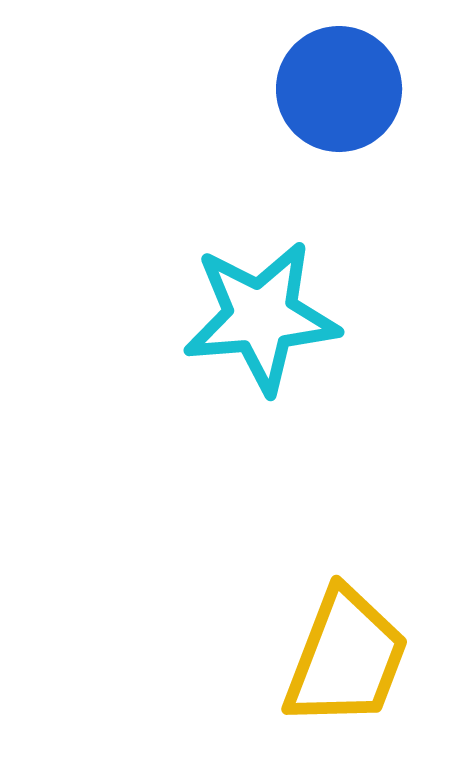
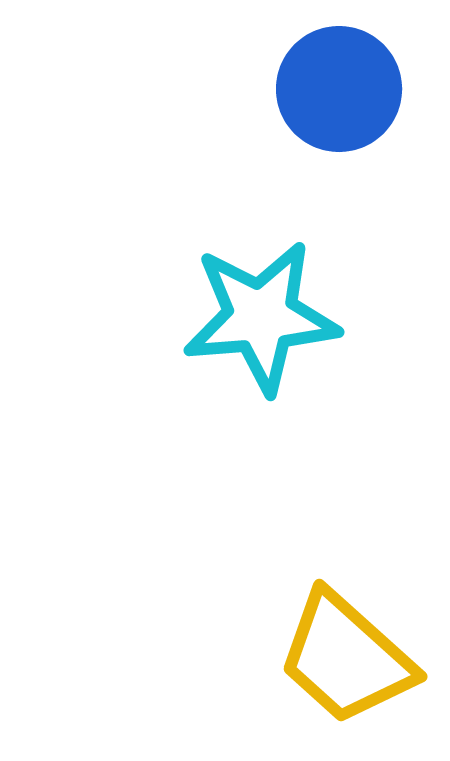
yellow trapezoid: rotated 111 degrees clockwise
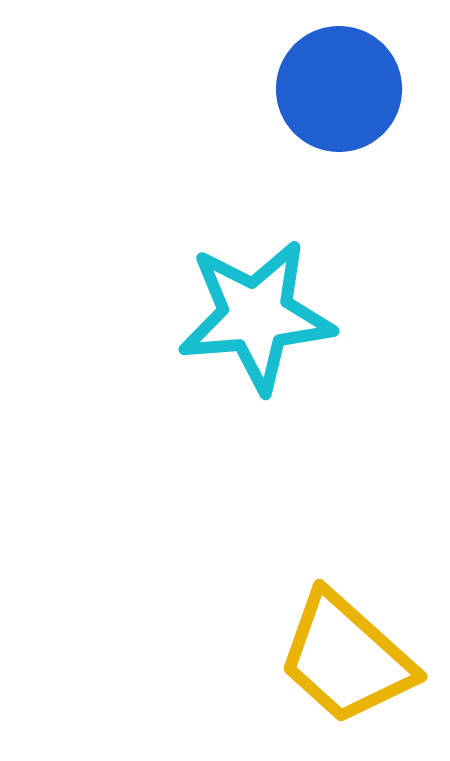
cyan star: moved 5 px left, 1 px up
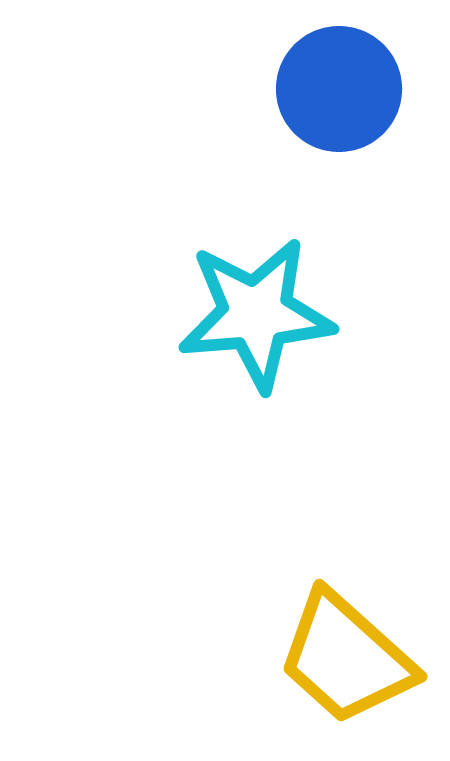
cyan star: moved 2 px up
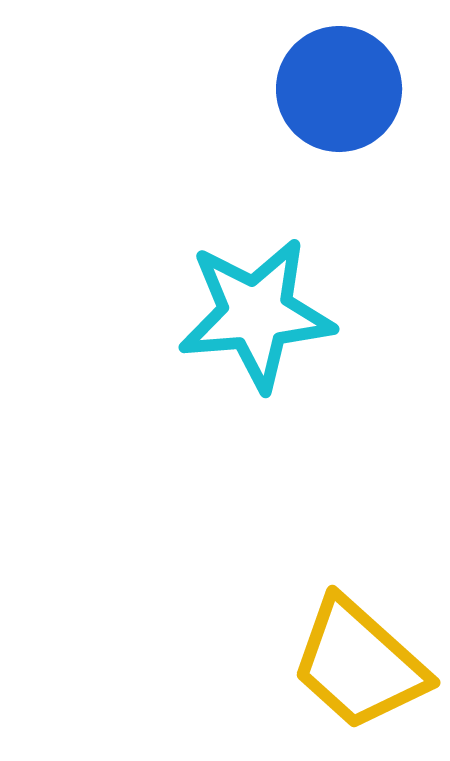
yellow trapezoid: moved 13 px right, 6 px down
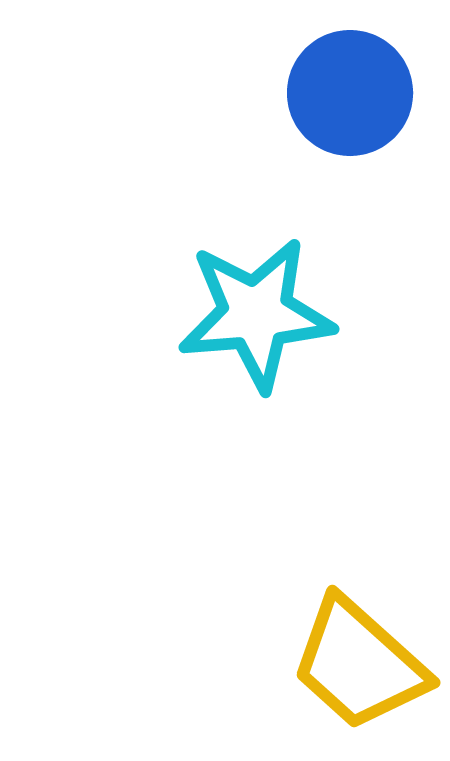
blue circle: moved 11 px right, 4 px down
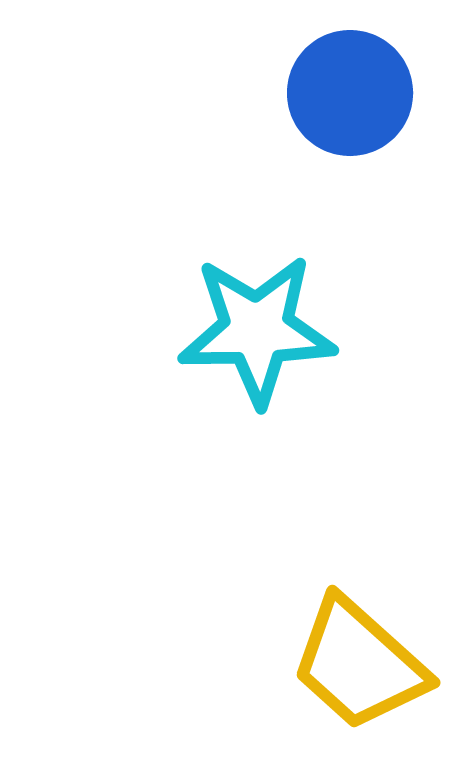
cyan star: moved 1 px right, 16 px down; rotated 4 degrees clockwise
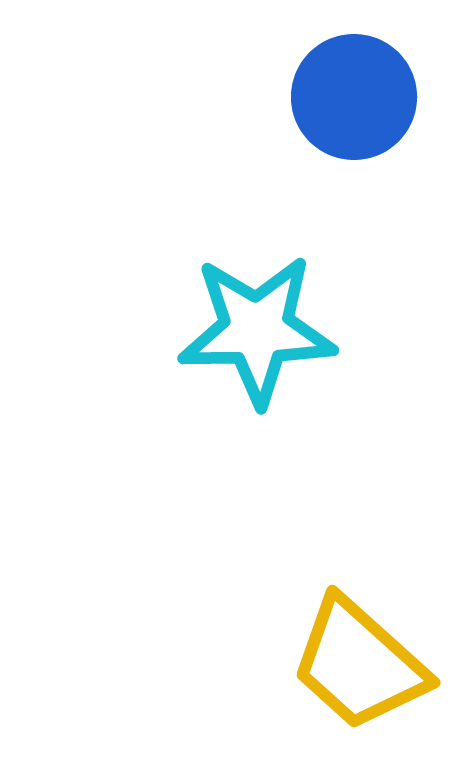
blue circle: moved 4 px right, 4 px down
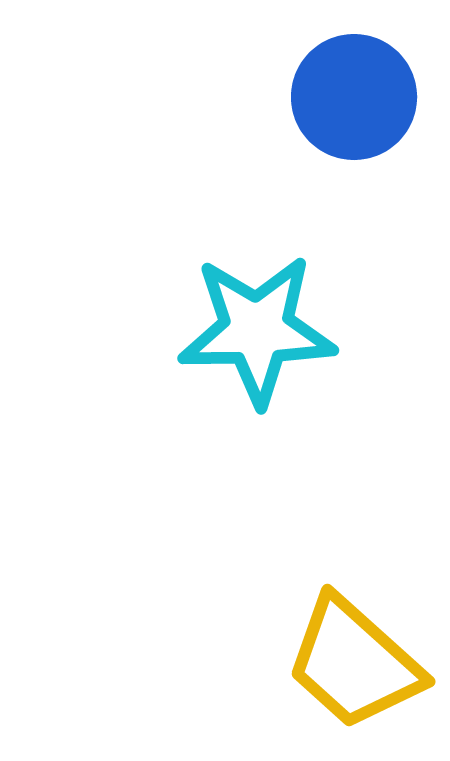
yellow trapezoid: moved 5 px left, 1 px up
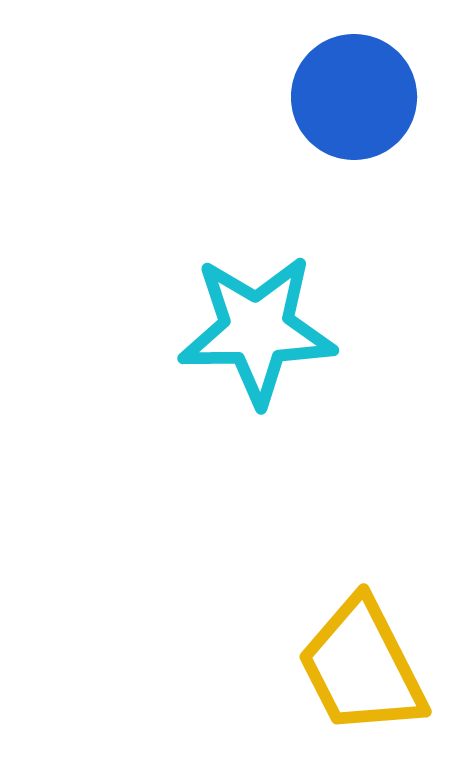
yellow trapezoid: moved 8 px right, 4 px down; rotated 21 degrees clockwise
